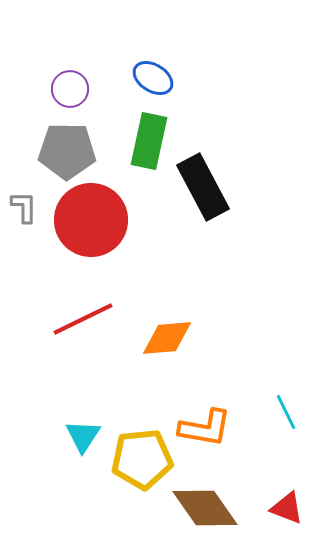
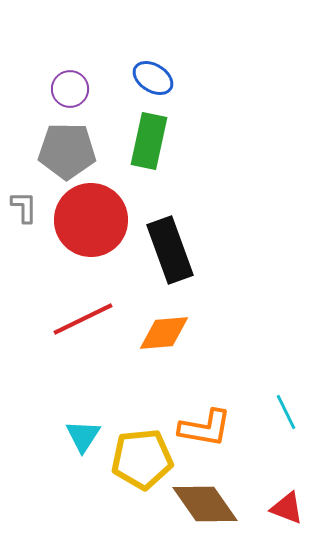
black rectangle: moved 33 px left, 63 px down; rotated 8 degrees clockwise
orange diamond: moved 3 px left, 5 px up
brown diamond: moved 4 px up
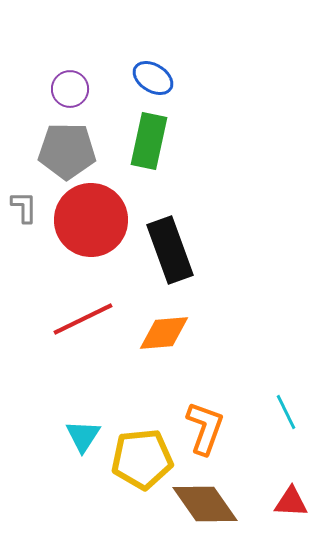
orange L-shape: rotated 80 degrees counterclockwise
red triangle: moved 4 px right, 6 px up; rotated 18 degrees counterclockwise
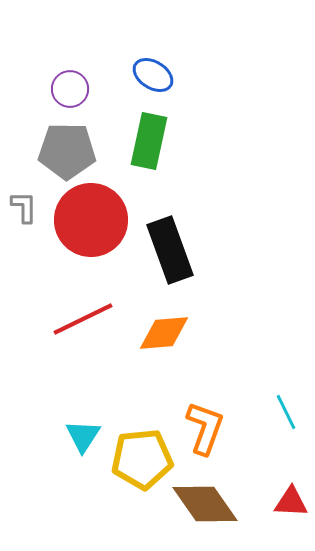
blue ellipse: moved 3 px up
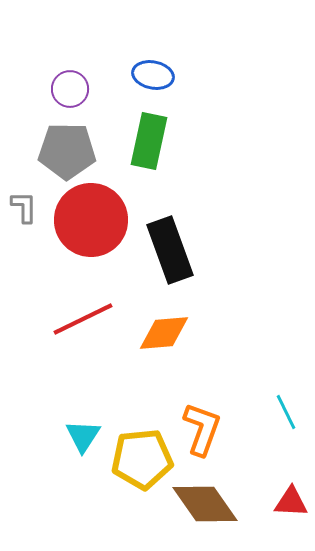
blue ellipse: rotated 21 degrees counterclockwise
orange L-shape: moved 3 px left, 1 px down
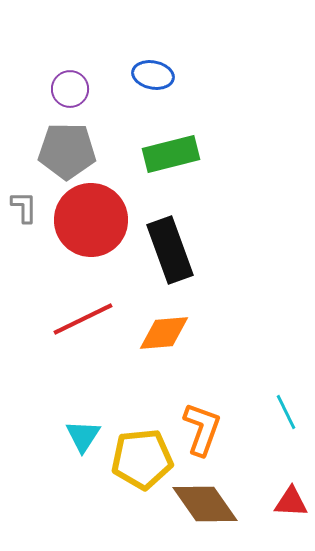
green rectangle: moved 22 px right, 13 px down; rotated 64 degrees clockwise
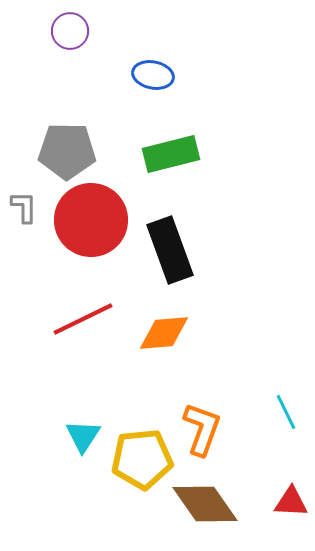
purple circle: moved 58 px up
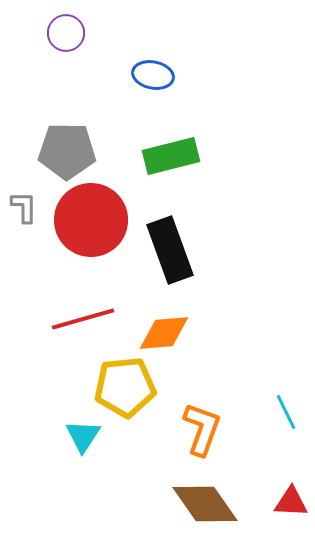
purple circle: moved 4 px left, 2 px down
green rectangle: moved 2 px down
red line: rotated 10 degrees clockwise
yellow pentagon: moved 17 px left, 72 px up
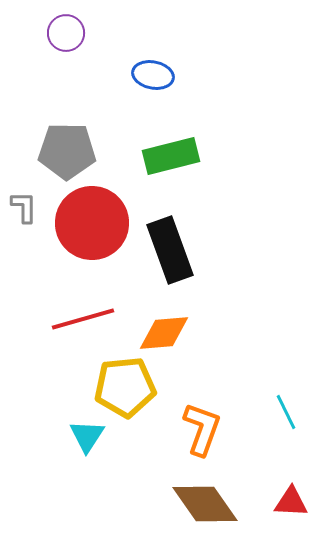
red circle: moved 1 px right, 3 px down
cyan triangle: moved 4 px right
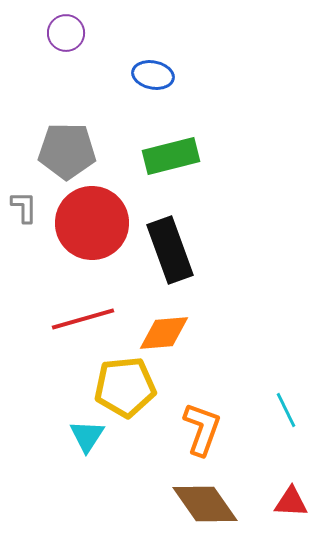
cyan line: moved 2 px up
